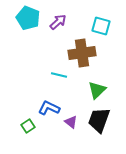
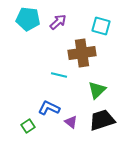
cyan pentagon: moved 1 px down; rotated 15 degrees counterclockwise
black trapezoid: moved 3 px right; rotated 52 degrees clockwise
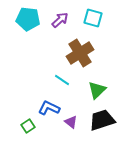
purple arrow: moved 2 px right, 2 px up
cyan square: moved 8 px left, 8 px up
brown cross: moved 2 px left; rotated 24 degrees counterclockwise
cyan line: moved 3 px right, 5 px down; rotated 21 degrees clockwise
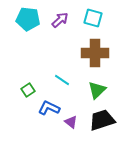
brown cross: moved 15 px right; rotated 32 degrees clockwise
green square: moved 36 px up
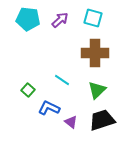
green square: rotated 16 degrees counterclockwise
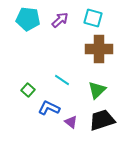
brown cross: moved 4 px right, 4 px up
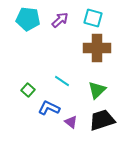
brown cross: moved 2 px left, 1 px up
cyan line: moved 1 px down
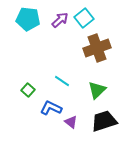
cyan square: moved 9 px left; rotated 36 degrees clockwise
brown cross: rotated 20 degrees counterclockwise
blue L-shape: moved 2 px right
black trapezoid: moved 2 px right, 1 px down
